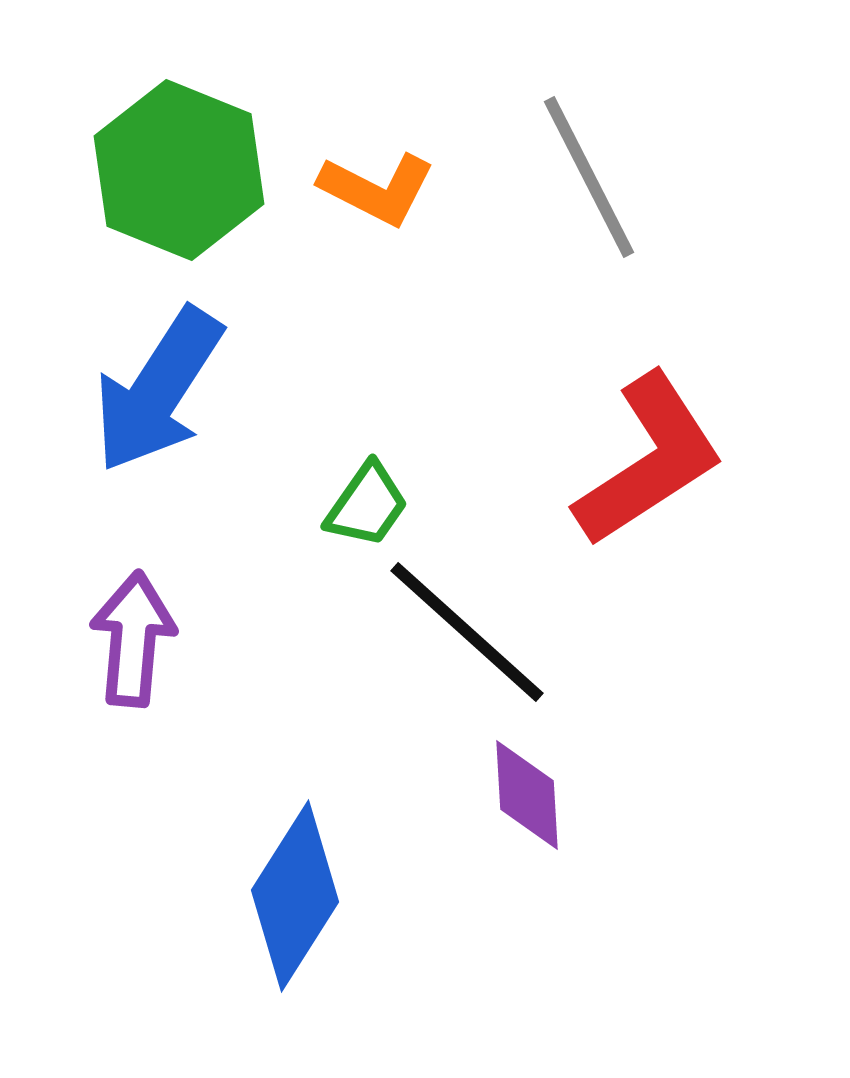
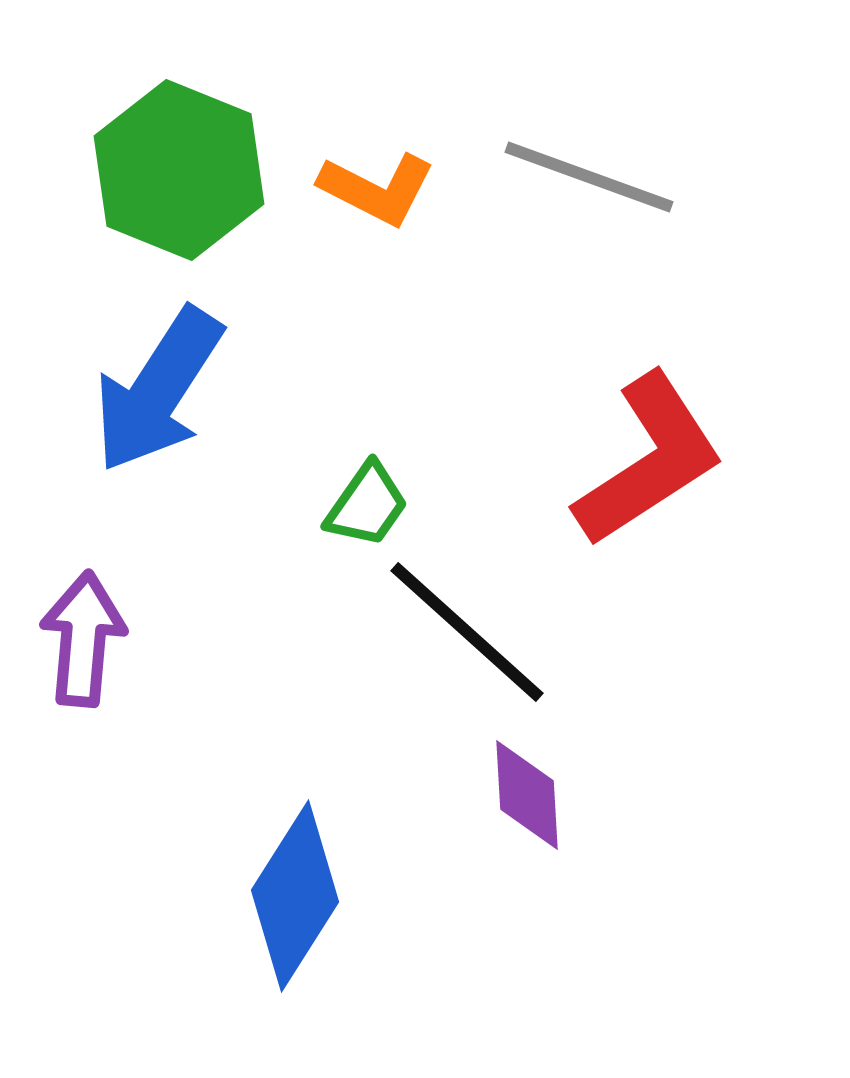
gray line: rotated 43 degrees counterclockwise
purple arrow: moved 50 px left
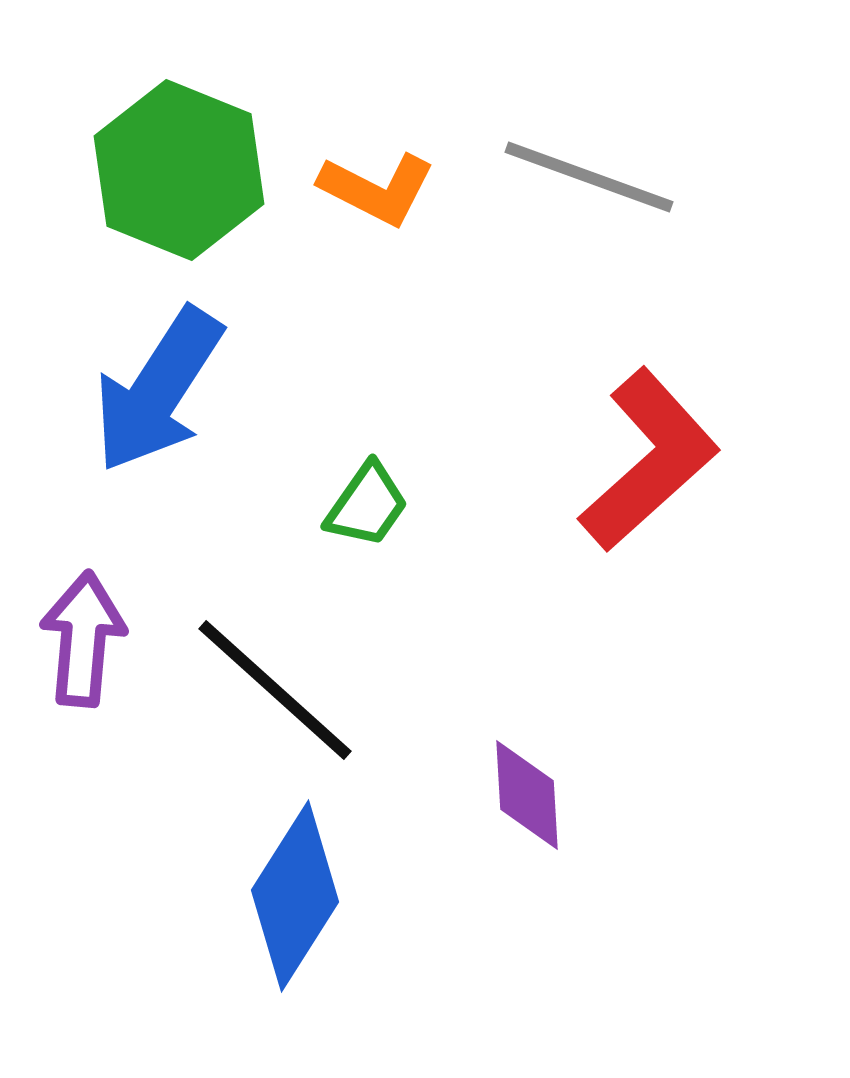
red L-shape: rotated 9 degrees counterclockwise
black line: moved 192 px left, 58 px down
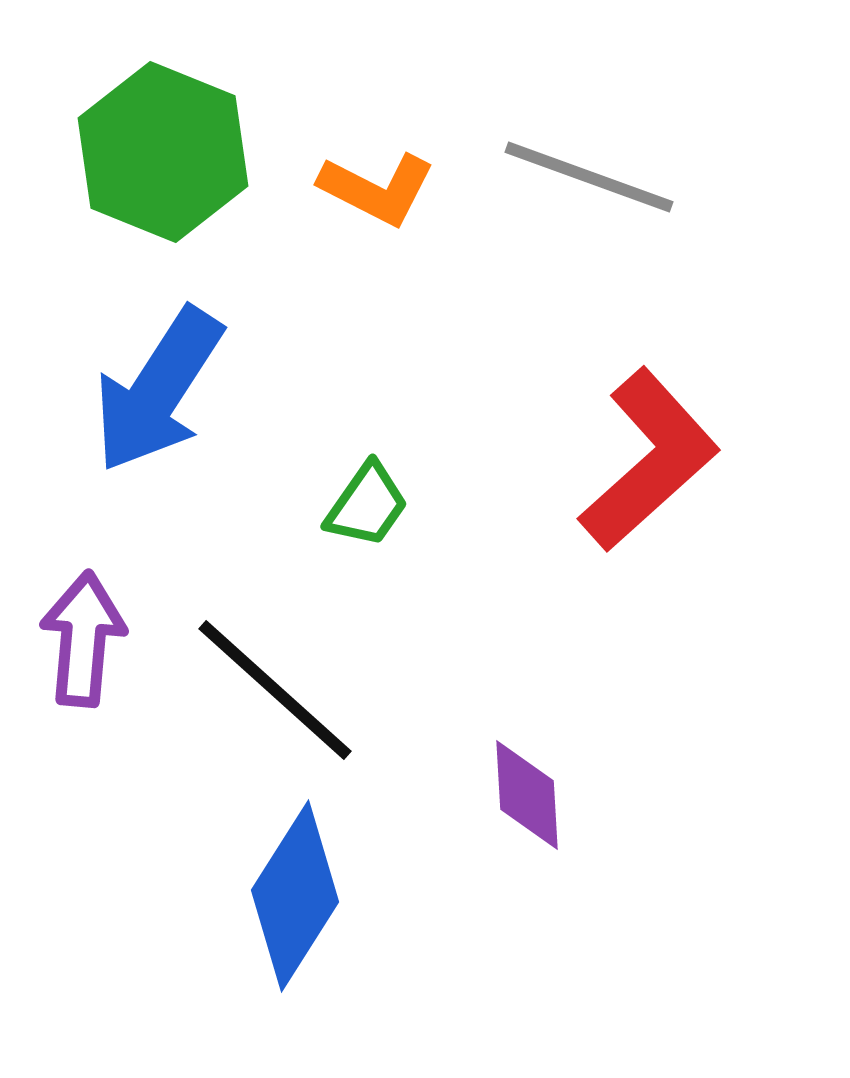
green hexagon: moved 16 px left, 18 px up
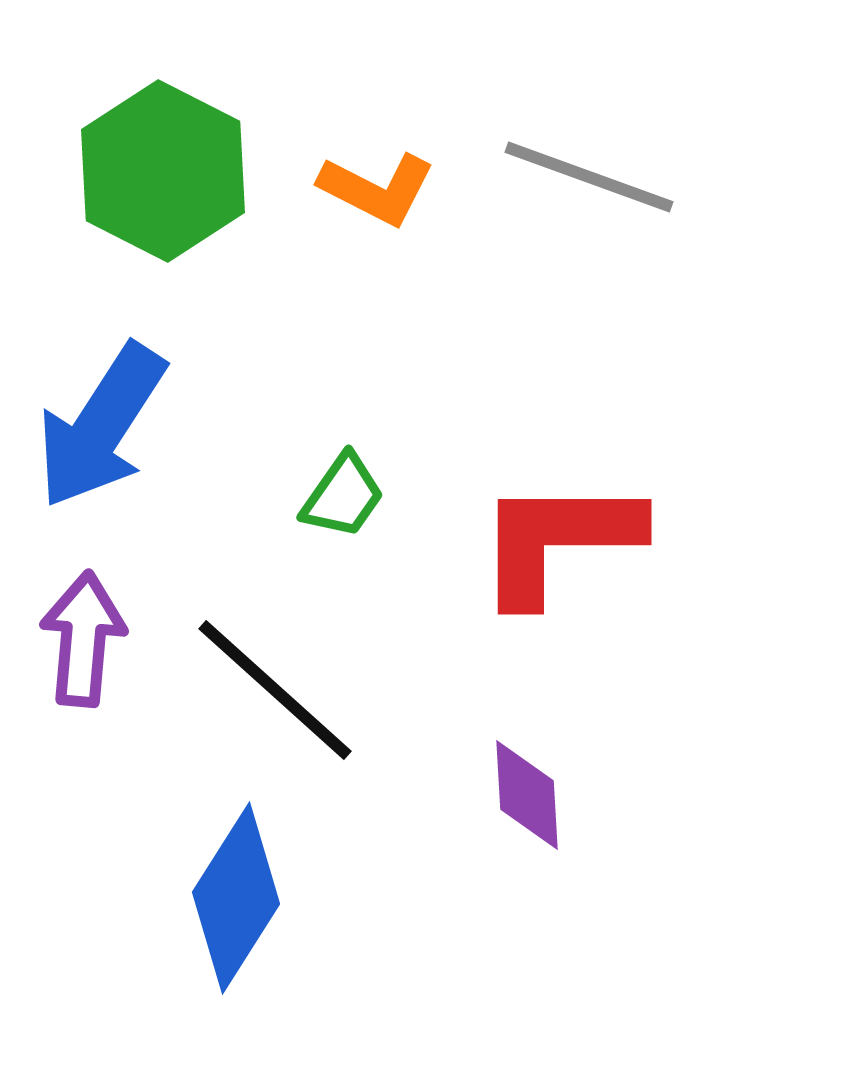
green hexagon: moved 19 px down; rotated 5 degrees clockwise
blue arrow: moved 57 px left, 36 px down
red L-shape: moved 91 px left, 80 px down; rotated 138 degrees counterclockwise
green trapezoid: moved 24 px left, 9 px up
blue diamond: moved 59 px left, 2 px down
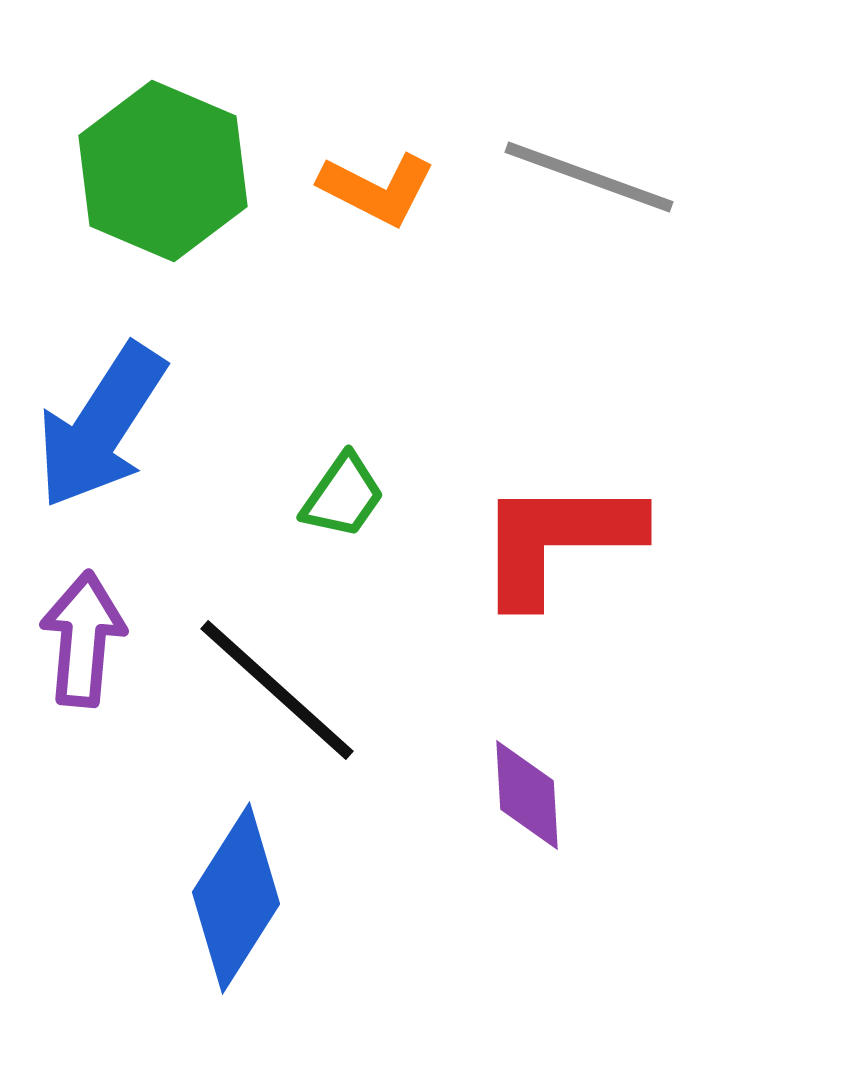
green hexagon: rotated 4 degrees counterclockwise
black line: moved 2 px right
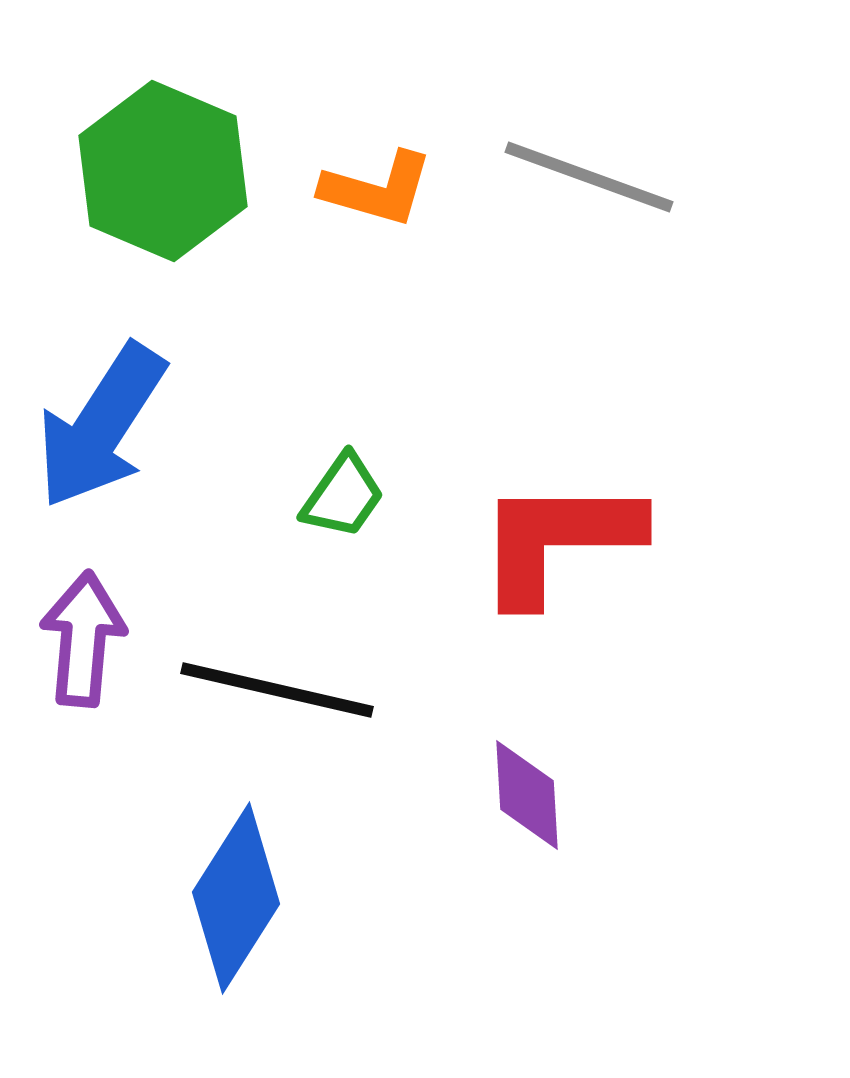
orange L-shape: rotated 11 degrees counterclockwise
black line: rotated 29 degrees counterclockwise
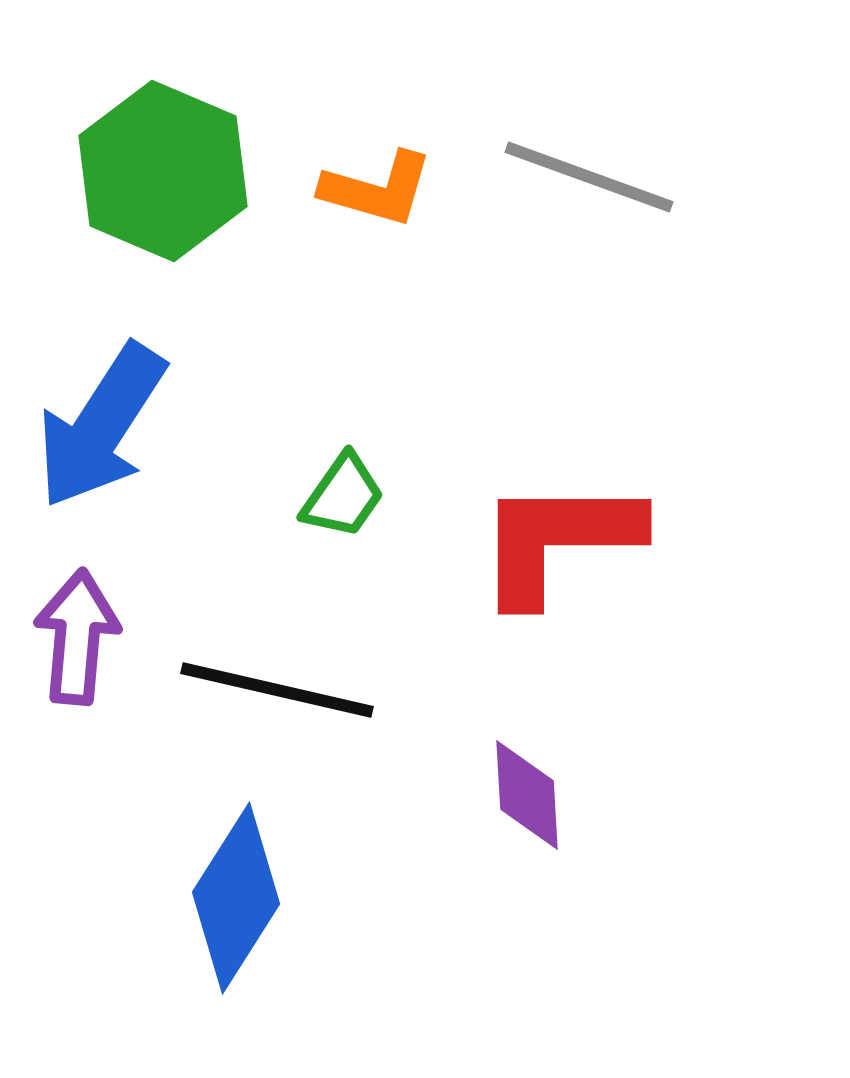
purple arrow: moved 6 px left, 2 px up
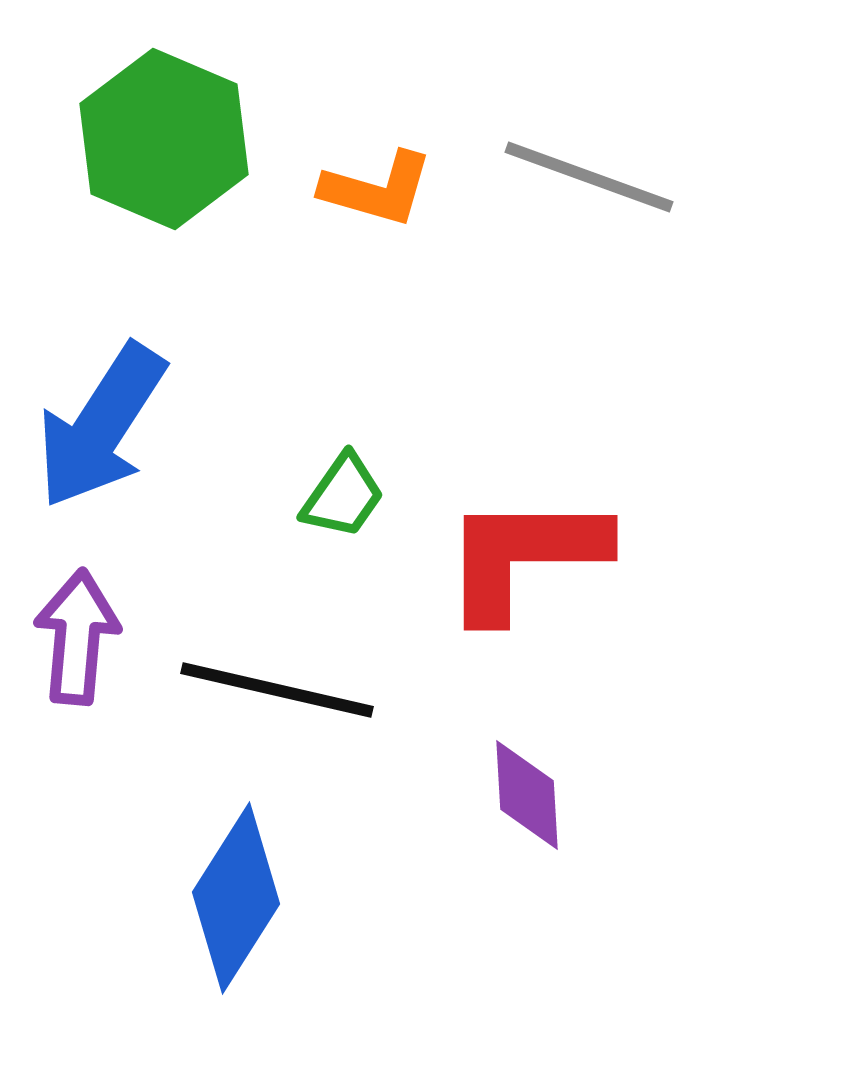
green hexagon: moved 1 px right, 32 px up
red L-shape: moved 34 px left, 16 px down
